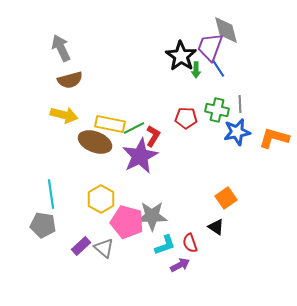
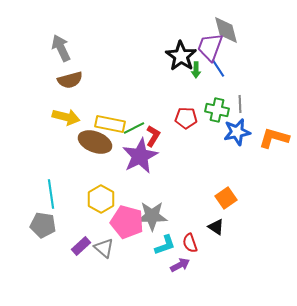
yellow arrow: moved 2 px right, 2 px down
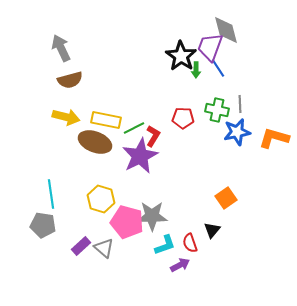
red pentagon: moved 3 px left
yellow rectangle: moved 4 px left, 4 px up
yellow hexagon: rotated 12 degrees counterclockwise
black triangle: moved 4 px left, 3 px down; rotated 36 degrees clockwise
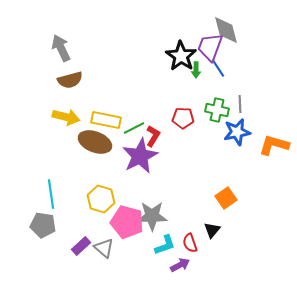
orange L-shape: moved 7 px down
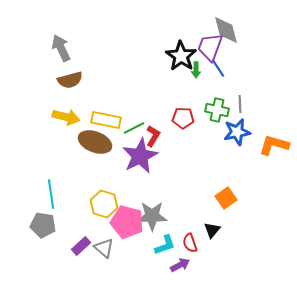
yellow hexagon: moved 3 px right, 5 px down
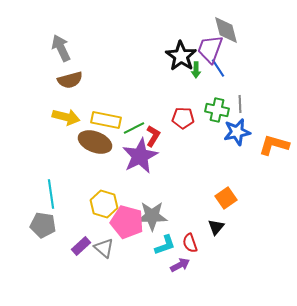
purple trapezoid: moved 2 px down
black triangle: moved 4 px right, 3 px up
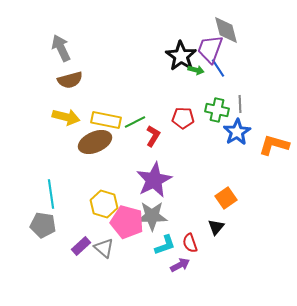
green arrow: rotated 77 degrees counterclockwise
green line: moved 1 px right, 6 px up
blue star: rotated 20 degrees counterclockwise
brown ellipse: rotated 44 degrees counterclockwise
purple star: moved 14 px right, 24 px down
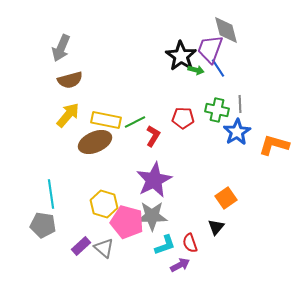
gray arrow: rotated 132 degrees counterclockwise
yellow arrow: moved 2 px right, 2 px up; rotated 64 degrees counterclockwise
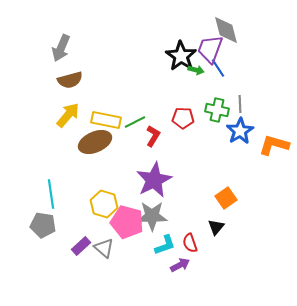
blue star: moved 3 px right, 1 px up
